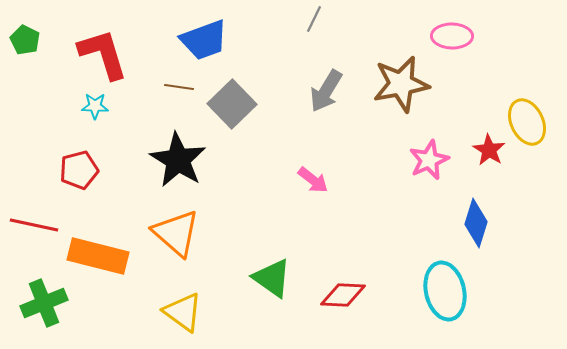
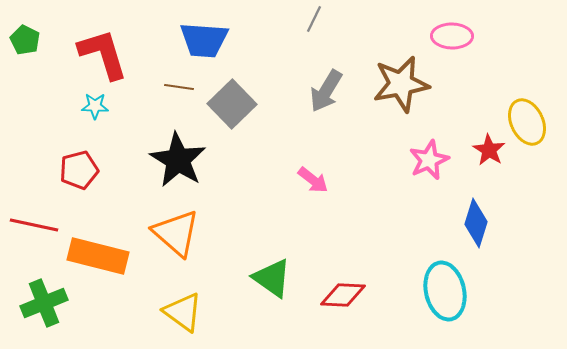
blue trapezoid: rotated 24 degrees clockwise
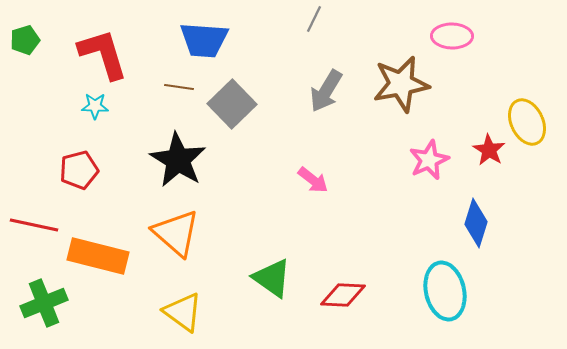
green pentagon: rotated 28 degrees clockwise
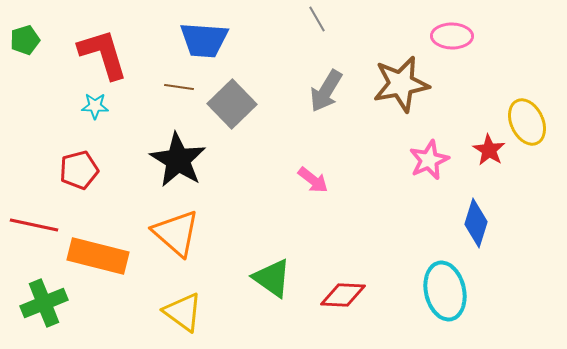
gray line: moved 3 px right; rotated 56 degrees counterclockwise
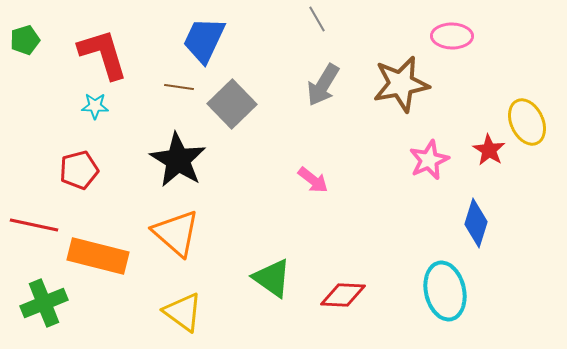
blue trapezoid: rotated 111 degrees clockwise
gray arrow: moved 3 px left, 6 px up
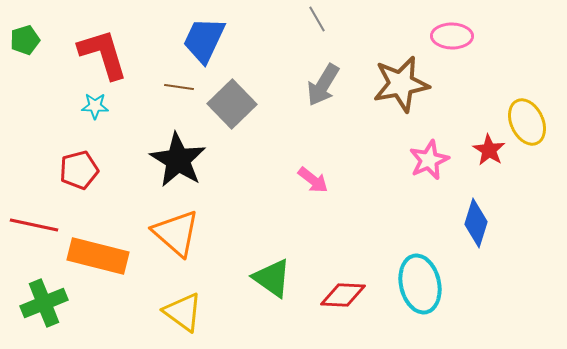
cyan ellipse: moved 25 px left, 7 px up
